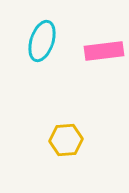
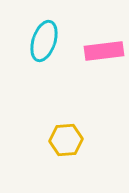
cyan ellipse: moved 2 px right
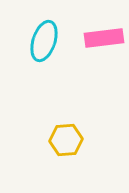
pink rectangle: moved 13 px up
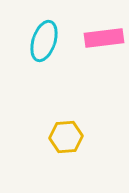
yellow hexagon: moved 3 px up
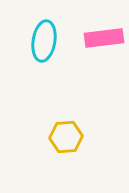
cyan ellipse: rotated 9 degrees counterclockwise
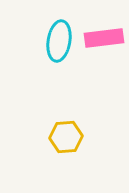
cyan ellipse: moved 15 px right
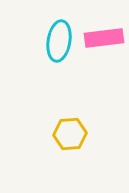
yellow hexagon: moved 4 px right, 3 px up
